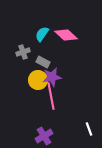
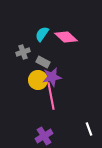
pink diamond: moved 2 px down
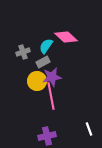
cyan semicircle: moved 4 px right, 12 px down
gray rectangle: rotated 56 degrees counterclockwise
yellow circle: moved 1 px left, 1 px down
purple cross: moved 3 px right; rotated 18 degrees clockwise
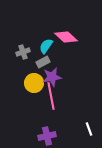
yellow circle: moved 3 px left, 2 px down
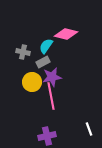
pink diamond: moved 3 px up; rotated 30 degrees counterclockwise
gray cross: rotated 32 degrees clockwise
yellow circle: moved 2 px left, 1 px up
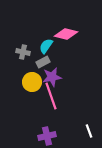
pink line: rotated 8 degrees counterclockwise
white line: moved 2 px down
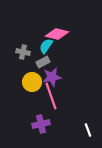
pink diamond: moved 9 px left
white line: moved 1 px left, 1 px up
purple cross: moved 6 px left, 12 px up
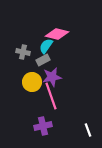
gray rectangle: moved 2 px up
purple cross: moved 2 px right, 2 px down
